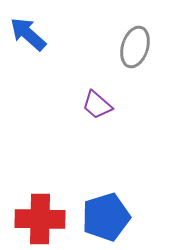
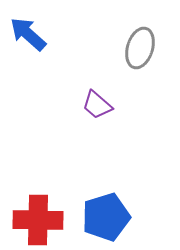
gray ellipse: moved 5 px right, 1 px down
red cross: moved 2 px left, 1 px down
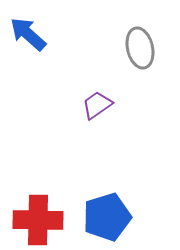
gray ellipse: rotated 30 degrees counterclockwise
purple trapezoid: rotated 104 degrees clockwise
blue pentagon: moved 1 px right
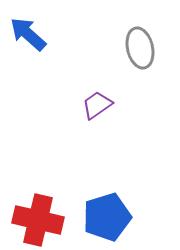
red cross: rotated 12 degrees clockwise
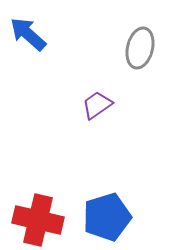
gray ellipse: rotated 27 degrees clockwise
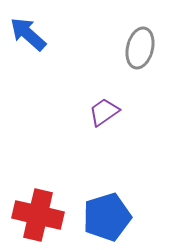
purple trapezoid: moved 7 px right, 7 px down
red cross: moved 5 px up
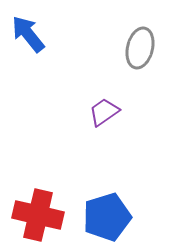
blue arrow: rotated 9 degrees clockwise
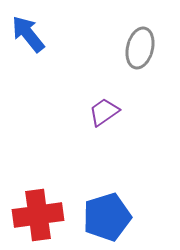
red cross: rotated 21 degrees counterclockwise
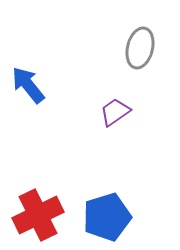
blue arrow: moved 51 px down
purple trapezoid: moved 11 px right
red cross: rotated 18 degrees counterclockwise
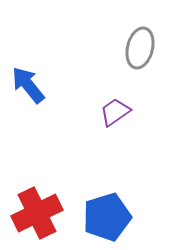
red cross: moved 1 px left, 2 px up
